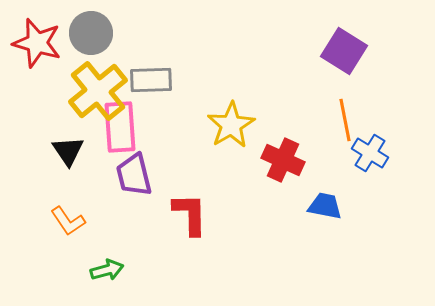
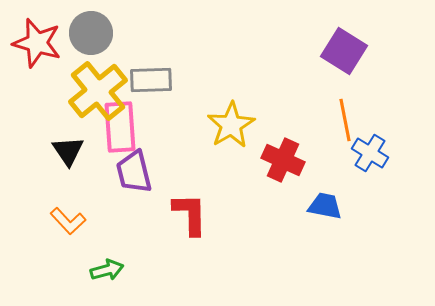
purple trapezoid: moved 3 px up
orange L-shape: rotated 9 degrees counterclockwise
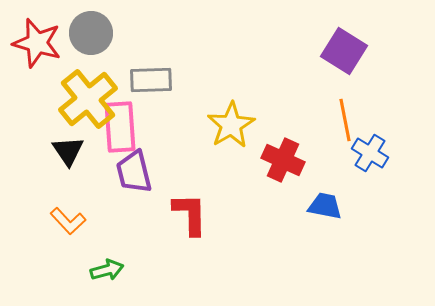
yellow cross: moved 10 px left, 8 px down
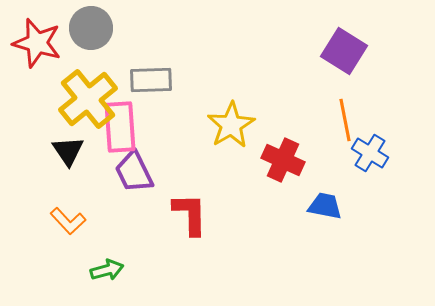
gray circle: moved 5 px up
purple trapezoid: rotated 12 degrees counterclockwise
